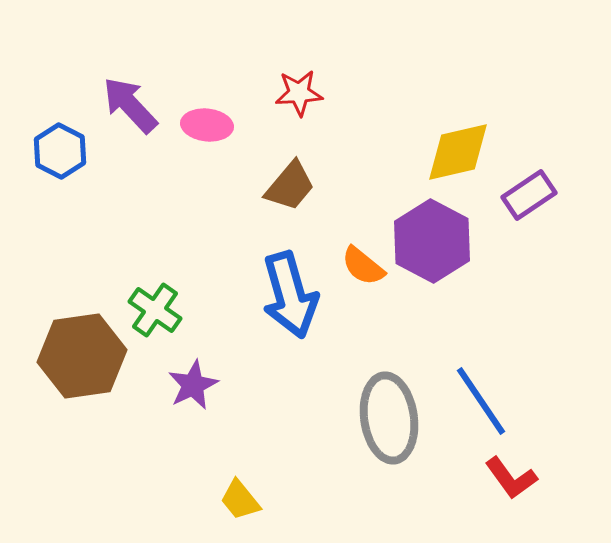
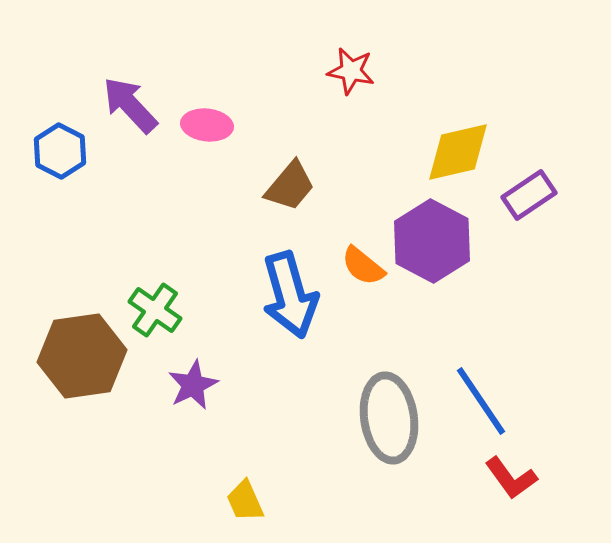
red star: moved 52 px right, 22 px up; rotated 15 degrees clockwise
yellow trapezoid: moved 5 px right, 1 px down; rotated 15 degrees clockwise
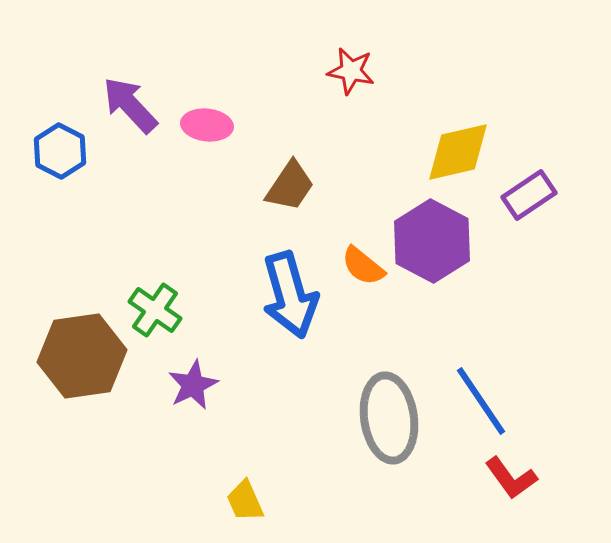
brown trapezoid: rotated 6 degrees counterclockwise
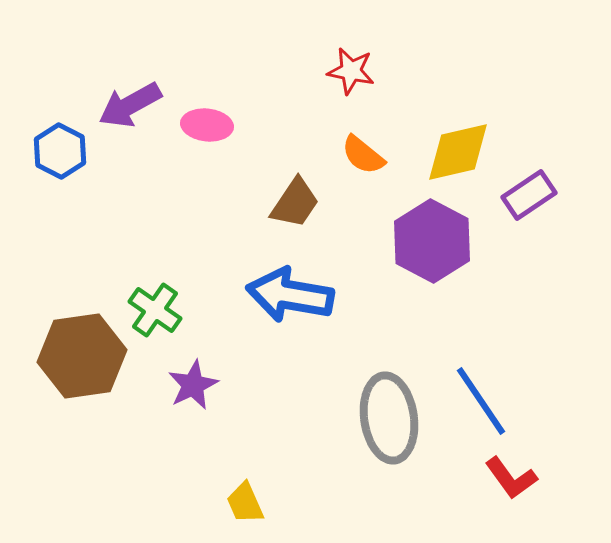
purple arrow: rotated 76 degrees counterclockwise
brown trapezoid: moved 5 px right, 17 px down
orange semicircle: moved 111 px up
blue arrow: rotated 116 degrees clockwise
yellow trapezoid: moved 2 px down
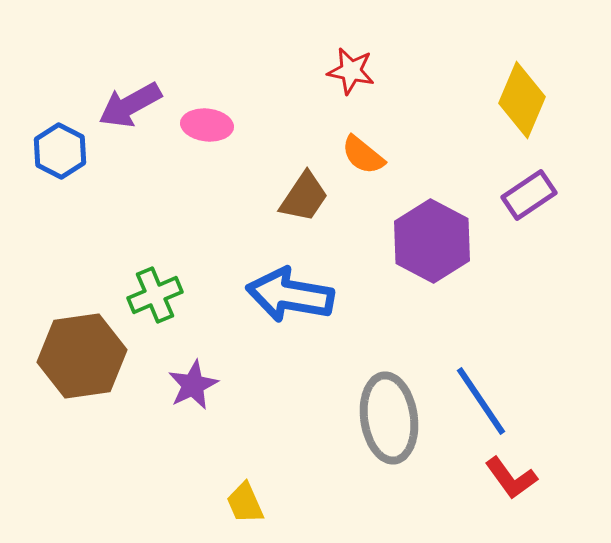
yellow diamond: moved 64 px right, 52 px up; rotated 54 degrees counterclockwise
brown trapezoid: moved 9 px right, 6 px up
green cross: moved 15 px up; rotated 32 degrees clockwise
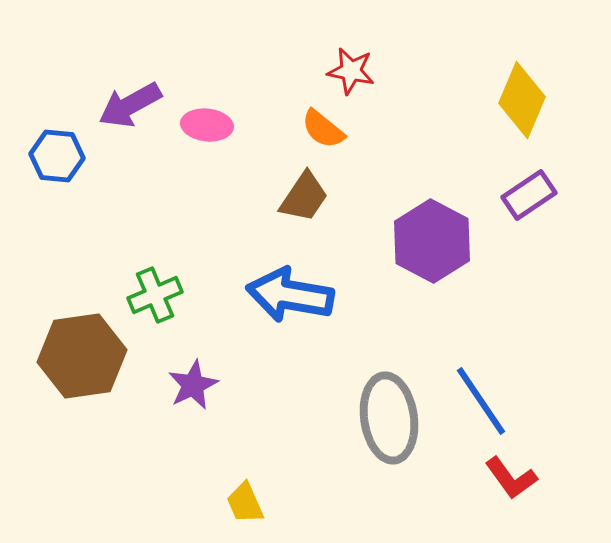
blue hexagon: moved 3 px left, 5 px down; rotated 22 degrees counterclockwise
orange semicircle: moved 40 px left, 26 px up
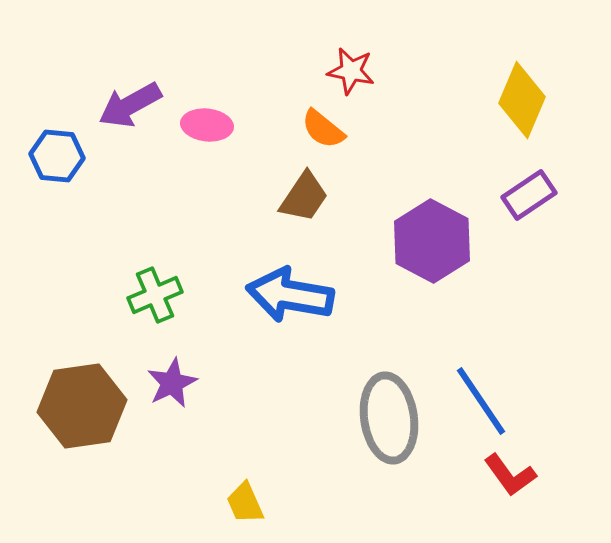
brown hexagon: moved 50 px down
purple star: moved 21 px left, 2 px up
red L-shape: moved 1 px left, 3 px up
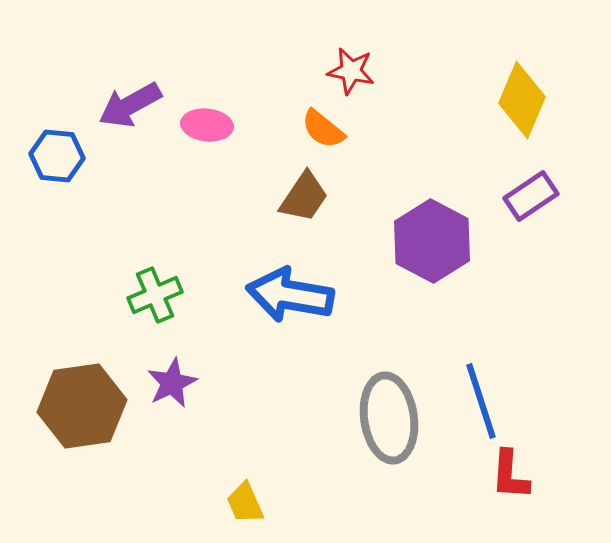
purple rectangle: moved 2 px right, 1 px down
blue line: rotated 16 degrees clockwise
red L-shape: rotated 40 degrees clockwise
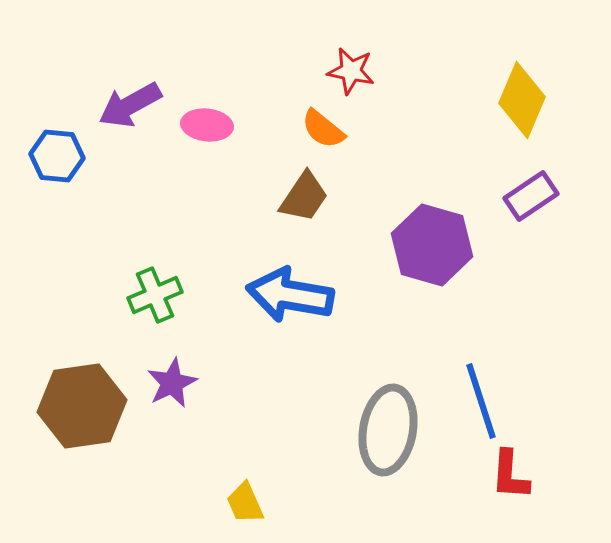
purple hexagon: moved 4 px down; rotated 12 degrees counterclockwise
gray ellipse: moved 1 px left, 12 px down; rotated 18 degrees clockwise
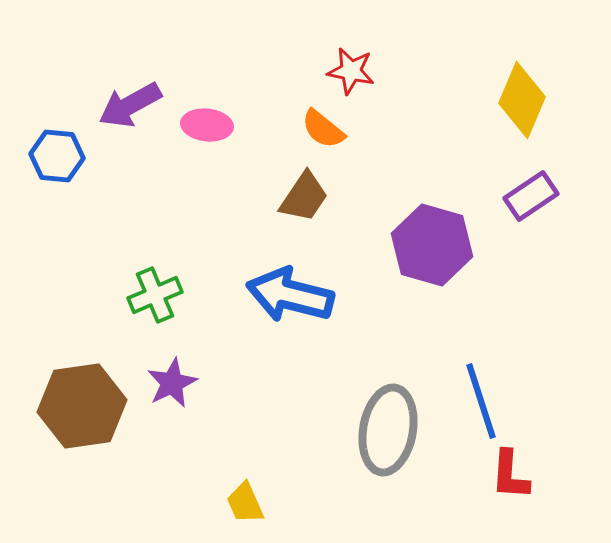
blue arrow: rotated 4 degrees clockwise
